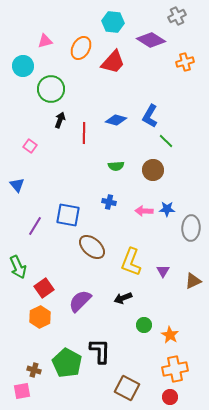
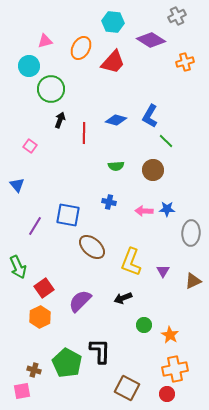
cyan circle at (23, 66): moved 6 px right
gray ellipse at (191, 228): moved 5 px down
red circle at (170, 397): moved 3 px left, 3 px up
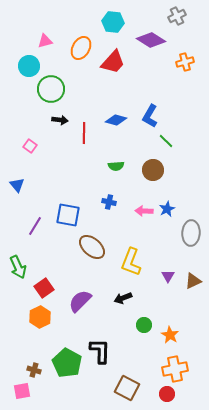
black arrow at (60, 120): rotated 77 degrees clockwise
blue star at (167, 209): rotated 28 degrees counterclockwise
purple triangle at (163, 271): moved 5 px right, 5 px down
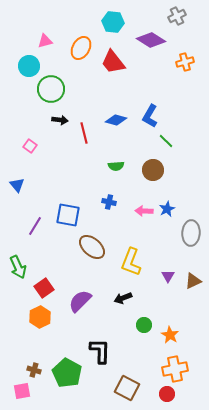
red trapezoid at (113, 62): rotated 100 degrees clockwise
red line at (84, 133): rotated 15 degrees counterclockwise
green pentagon at (67, 363): moved 10 px down
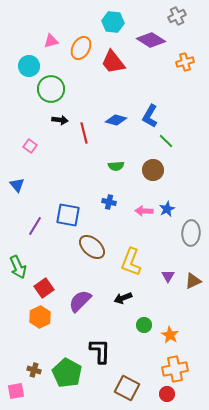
pink triangle at (45, 41): moved 6 px right
pink square at (22, 391): moved 6 px left
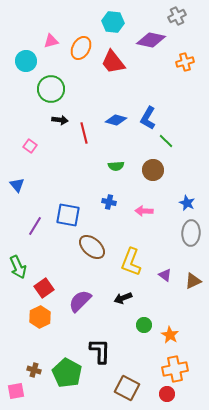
purple diamond at (151, 40): rotated 20 degrees counterclockwise
cyan circle at (29, 66): moved 3 px left, 5 px up
blue L-shape at (150, 116): moved 2 px left, 2 px down
blue star at (167, 209): moved 20 px right, 6 px up; rotated 21 degrees counterclockwise
purple triangle at (168, 276): moved 3 px left, 1 px up; rotated 24 degrees counterclockwise
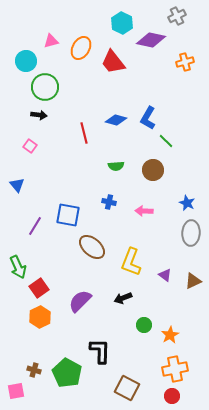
cyan hexagon at (113, 22): moved 9 px right, 1 px down; rotated 20 degrees clockwise
green circle at (51, 89): moved 6 px left, 2 px up
black arrow at (60, 120): moved 21 px left, 5 px up
red square at (44, 288): moved 5 px left
orange star at (170, 335): rotated 12 degrees clockwise
red circle at (167, 394): moved 5 px right, 2 px down
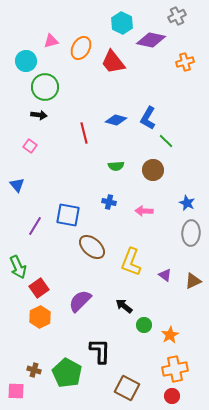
black arrow at (123, 298): moved 1 px right, 8 px down; rotated 60 degrees clockwise
pink square at (16, 391): rotated 12 degrees clockwise
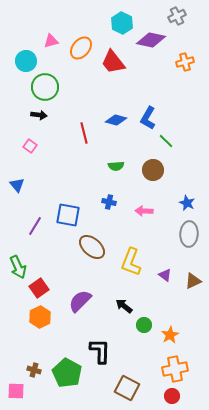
orange ellipse at (81, 48): rotated 10 degrees clockwise
gray ellipse at (191, 233): moved 2 px left, 1 px down
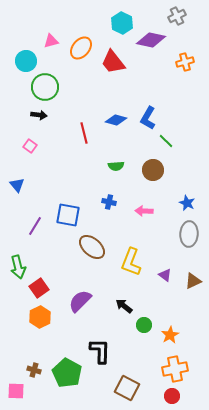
green arrow at (18, 267): rotated 10 degrees clockwise
